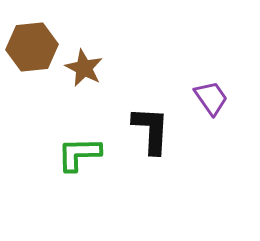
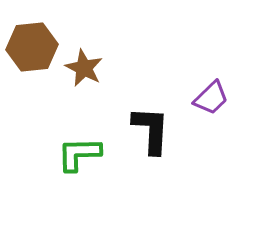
purple trapezoid: rotated 81 degrees clockwise
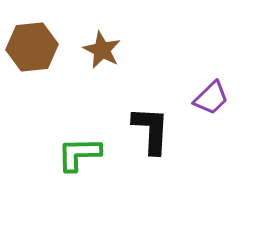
brown star: moved 18 px right, 18 px up
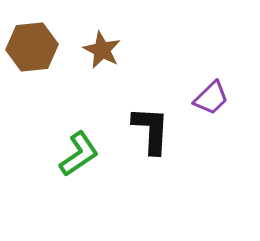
green L-shape: rotated 147 degrees clockwise
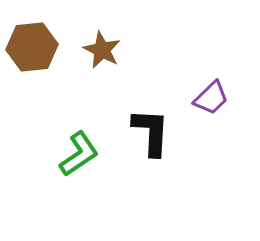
black L-shape: moved 2 px down
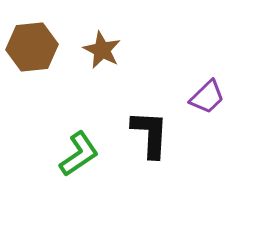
purple trapezoid: moved 4 px left, 1 px up
black L-shape: moved 1 px left, 2 px down
